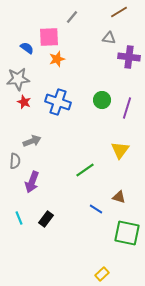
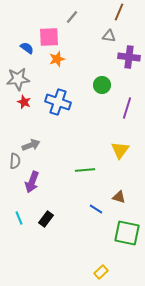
brown line: rotated 36 degrees counterclockwise
gray triangle: moved 2 px up
green circle: moved 15 px up
gray arrow: moved 1 px left, 4 px down
green line: rotated 30 degrees clockwise
yellow rectangle: moved 1 px left, 2 px up
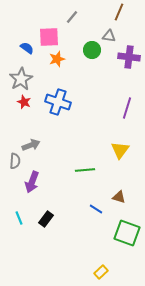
gray star: moved 3 px right; rotated 25 degrees counterclockwise
green circle: moved 10 px left, 35 px up
green square: rotated 8 degrees clockwise
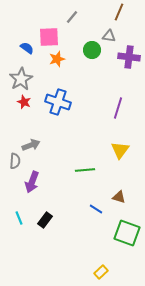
purple line: moved 9 px left
black rectangle: moved 1 px left, 1 px down
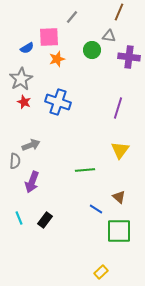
blue semicircle: rotated 112 degrees clockwise
brown triangle: rotated 24 degrees clockwise
green square: moved 8 px left, 2 px up; rotated 20 degrees counterclockwise
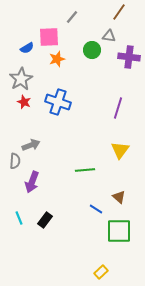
brown line: rotated 12 degrees clockwise
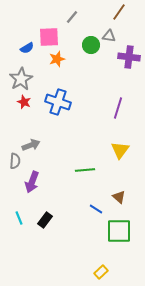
green circle: moved 1 px left, 5 px up
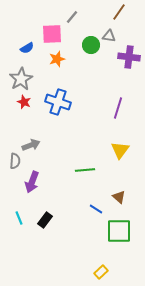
pink square: moved 3 px right, 3 px up
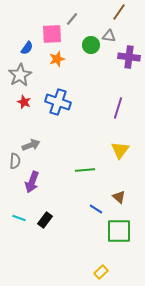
gray line: moved 2 px down
blue semicircle: rotated 24 degrees counterclockwise
gray star: moved 1 px left, 4 px up
cyan line: rotated 48 degrees counterclockwise
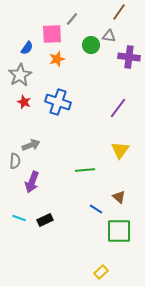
purple line: rotated 20 degrees clockwise
black rectangle: rotated 28 degrees clockwise
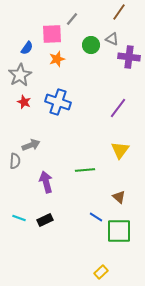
gray triangle: moved 3 px right, 3 px down; rotated 16 degrees clockwise
purple arrow: moved 14 px right; rotated 145 degrees clockwise
blue line: moved 8 px down
